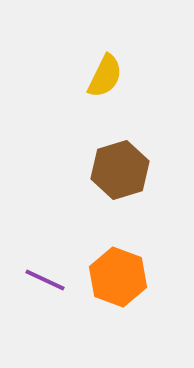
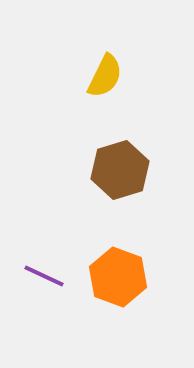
purple line: moved 1 px left, 4 px up
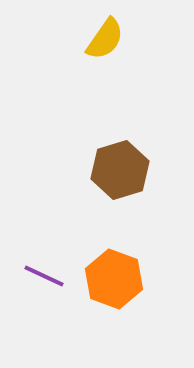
yellow semicircle: moved 37 px up; rotated 9 degrees clockwise
orange hexagon: moved 4 px left, 2 px down
